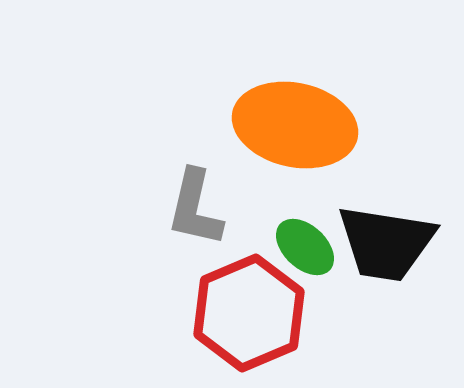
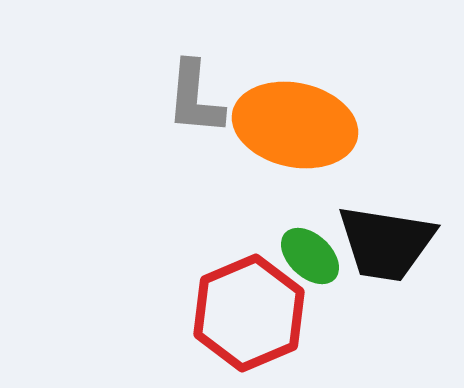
gray L-shape: moved 110 px up; rotated 8 degrees counterclockwise
green ellipse: moved 5 px right, 9 px down
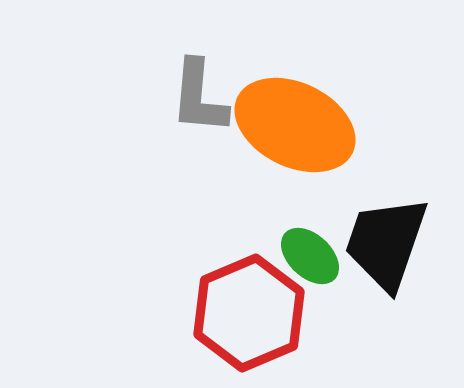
gray L-shape: moved 4 px right, 1 px up
orange ellipse: rotated 14 degrees clockwise
black trapezoid: rotated 100 degrees clockwise
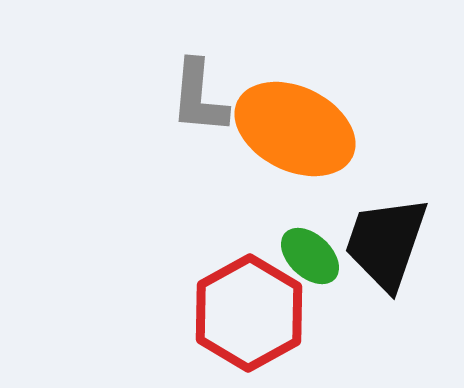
orange ellipse: moved 4 px down
red hexagon: rotated 6 degrees counterclockwise
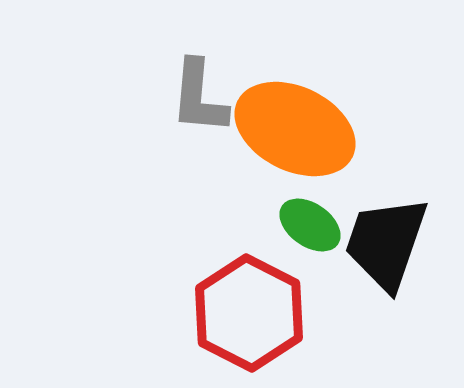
green ellipse: moved 31 px up; rotated 8 degrees counterclockwise
red hexagon: rotated 4 degrees counterclockwise
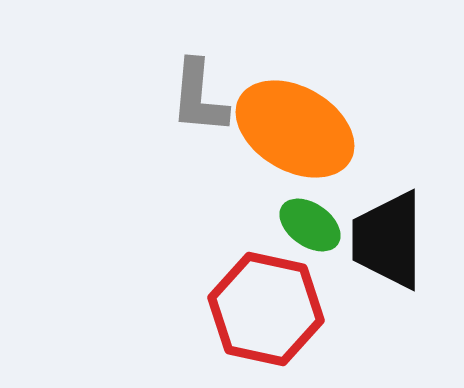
orange ellipse: rotated 4 degrees clockwise
black trapezoid: moved 2 px right, 3 px up; rotated 19 degrees counterclockwise
red hexagon: moved 17 px right, 4 px up; rotated 15 degrees counterclockwise
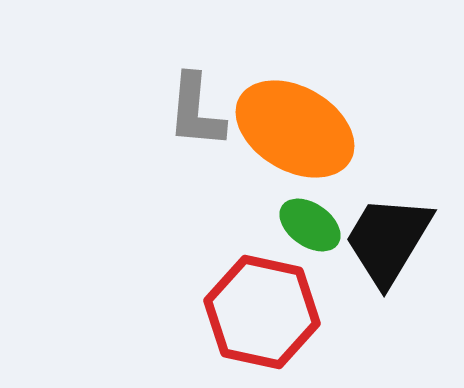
gray L-shape: moved 3 px left, 14 px down
black trapezoid: rotated 31 degrees clockwise
red hexagon: moved 4 px left, 3 px down
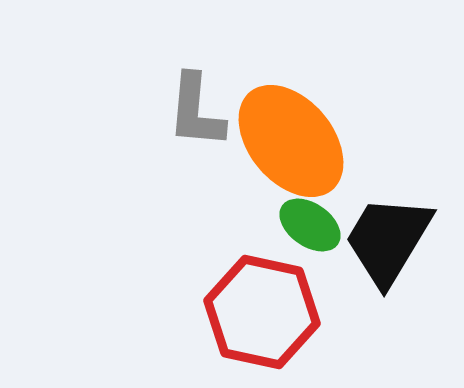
orange ellipse: moved 4 px left, 12 px down; rotated 20 degrees clockwise
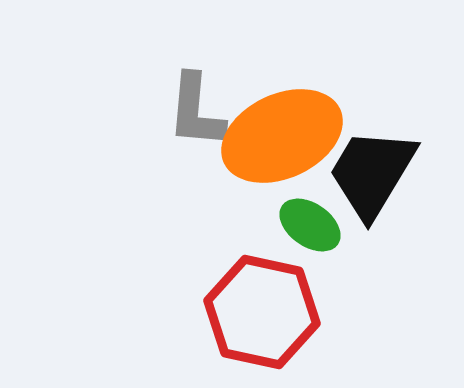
orange ellipse: moved 9 px left, 5 px up; rotated 75 degrees counterclockwise
black trapezoid: moved 16 px left, 67 px up
